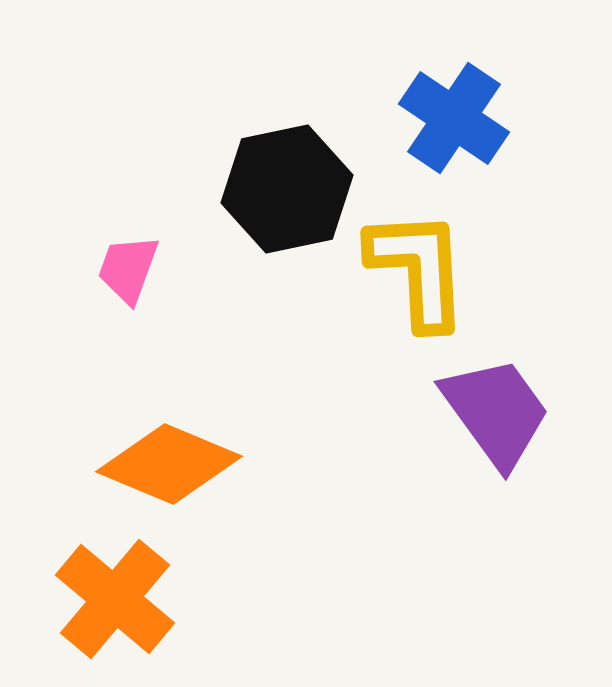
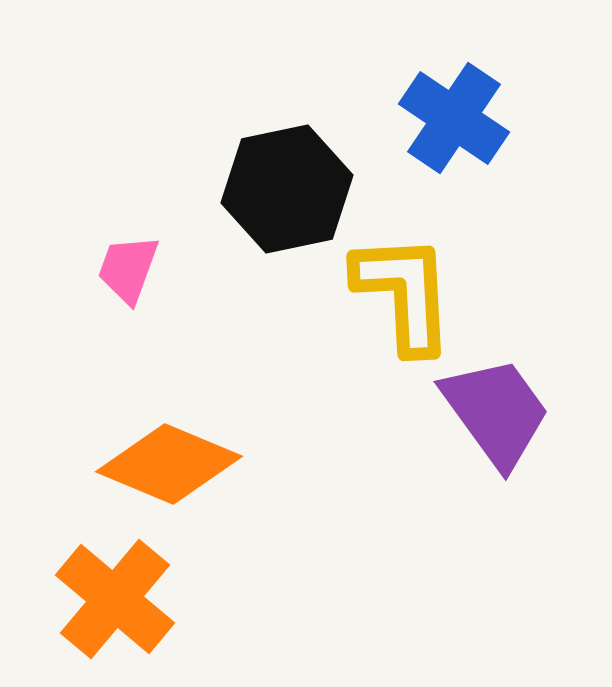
yellow L-shape: moved 14 px left, 24 px down
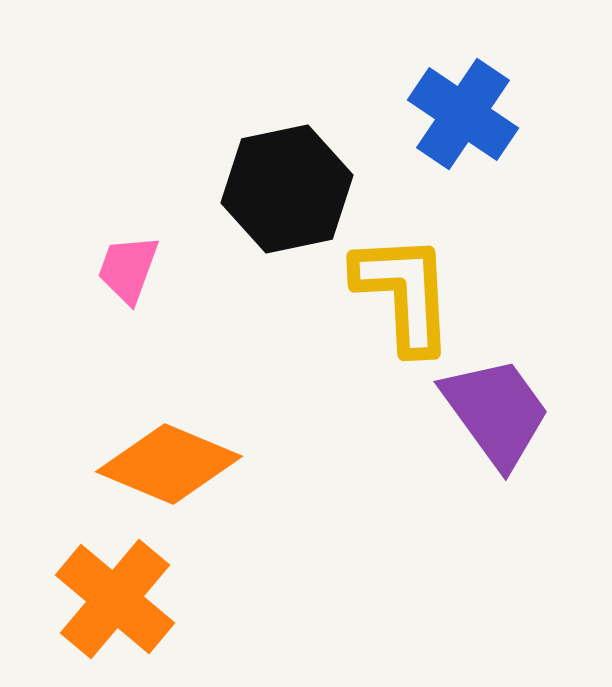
blue cross: moved 9 px right, 4 px up
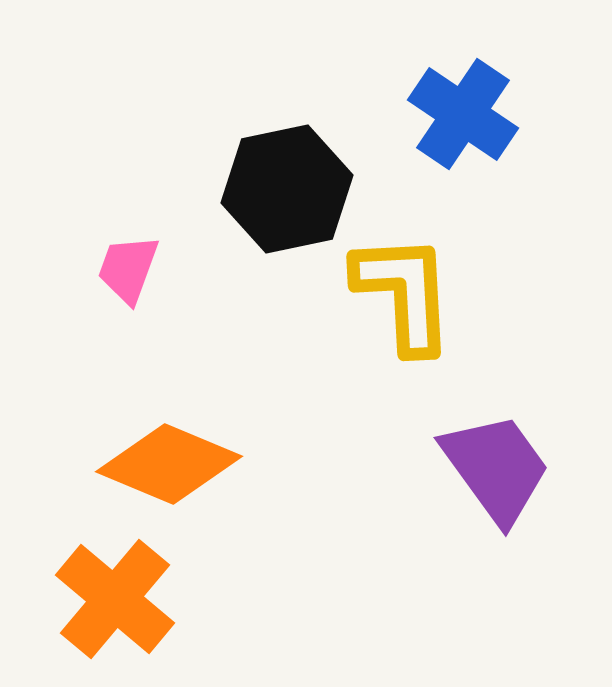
purple trapezoid: moved 56 px down
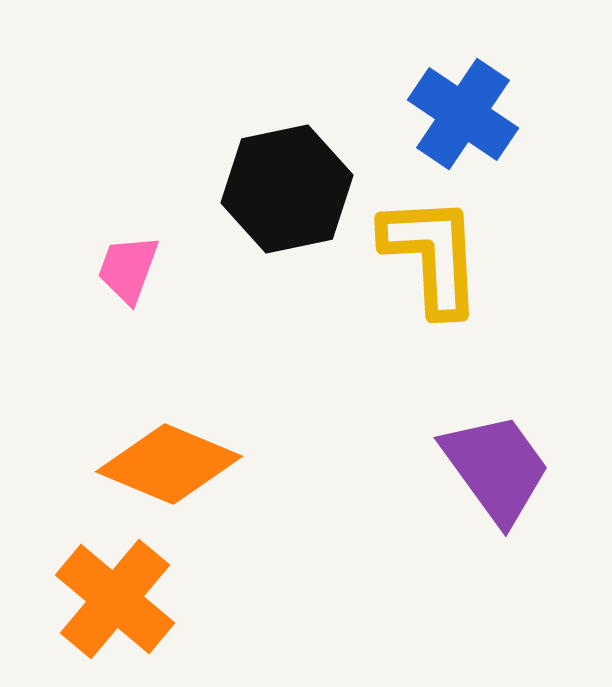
yellow L-shape: moved 28 px right, 38 px up
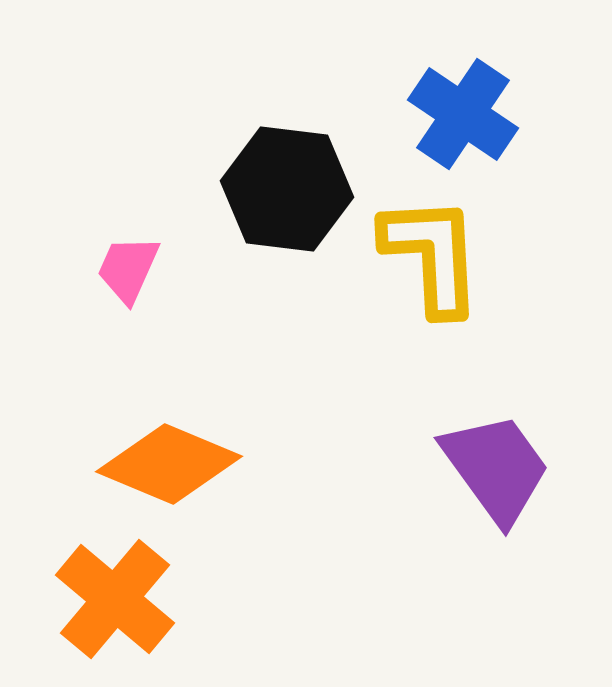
black hexagon: rotated 19 degrees clockwise
pink trapezoid: rotated 4 degrees clockwise
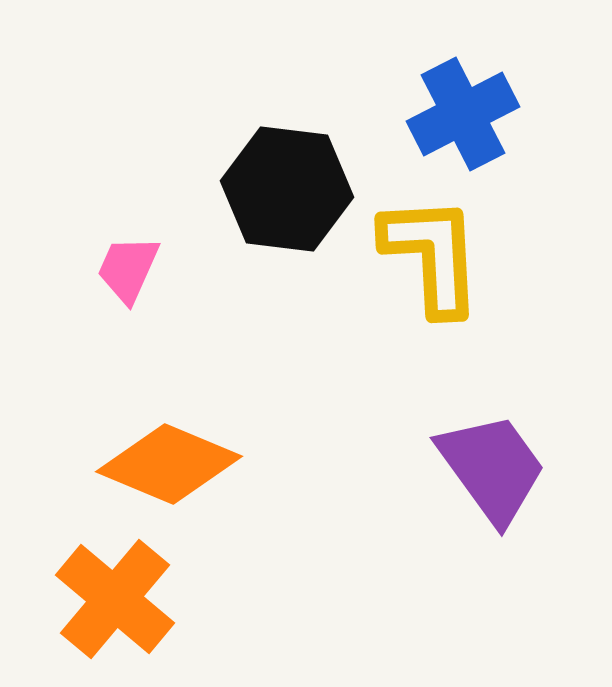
blue cross: rotated 29 degrees clockwise
purple trapezoid: moved 4 px left
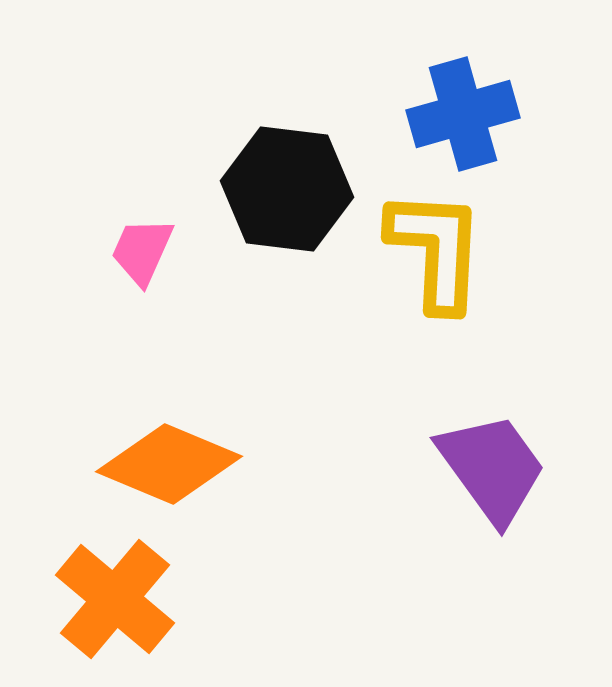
blue cross: rotated 11 degrees clockwise
yellow L-shape: moved 4 px right, 5 px up; rotated 6 degrees clockwise
pink trapezoid: moved 14 px right, 18 px up
